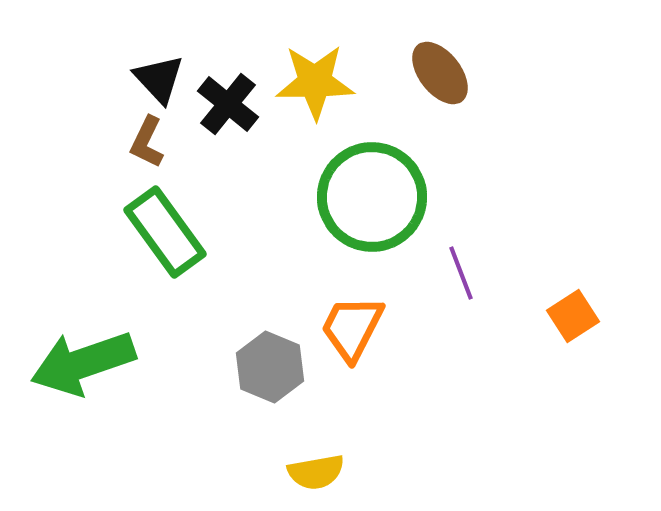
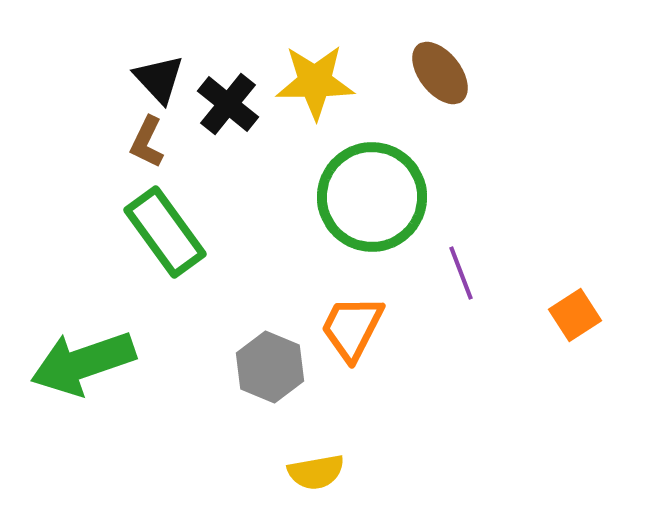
orange square: moved 2 px right, 1 px up
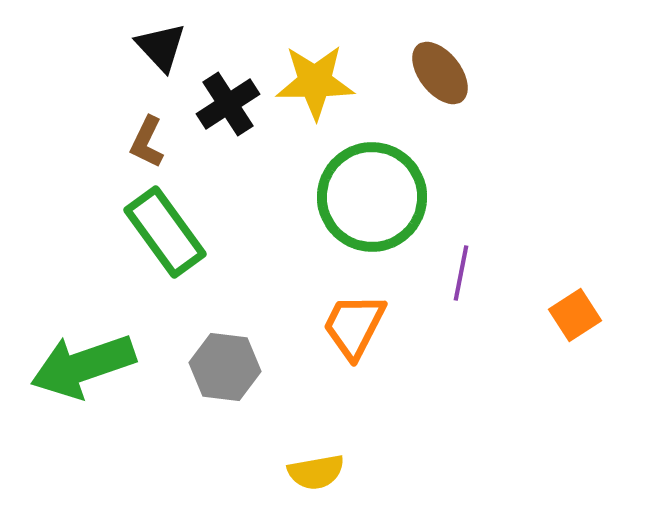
black triangle: moved 2 px right, 32 px up
black cross: rotated 18 degrees clockwise
purple line: rotated 32 degrees clockwise
orange trapezoid: moved 2 px right, 2 px up
green arrow: moved 3 px down
gray hexagon: moved 45 px left; rotated 16 degrees counterclockwise
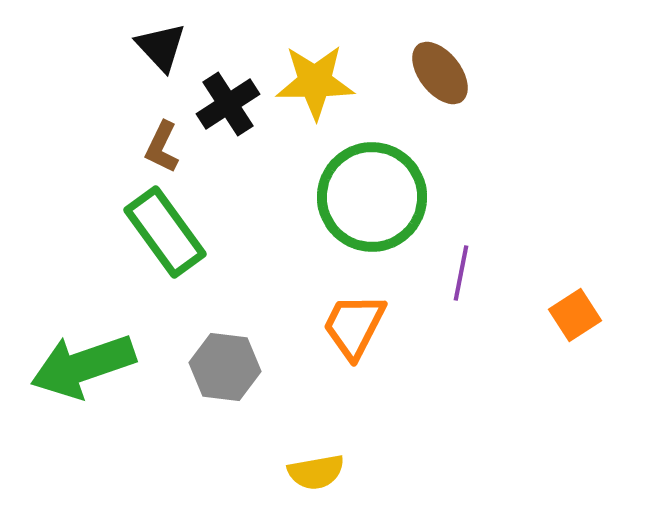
brown L-shape: moved 15 px right, 5 px down
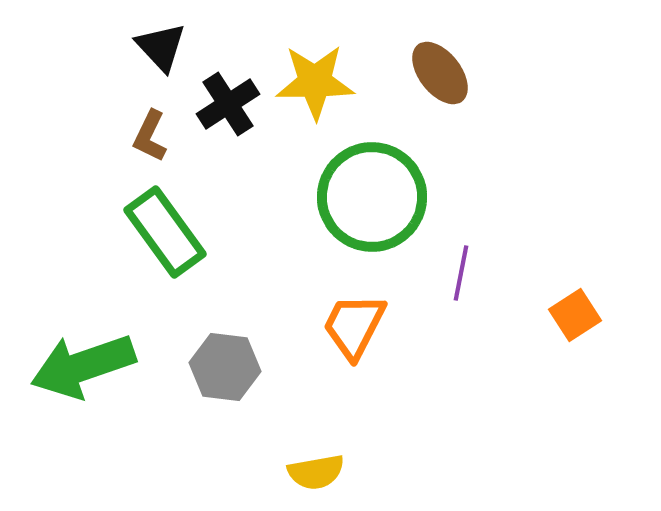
brown L-shape: moved 12 px left, 11 px up
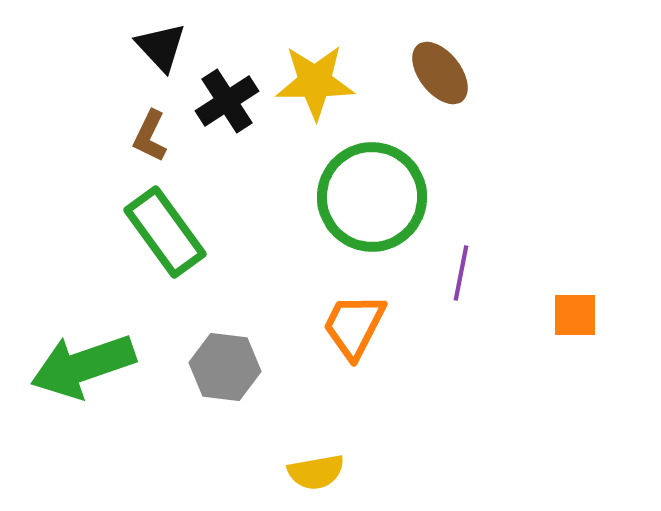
black cross: moved 1 px left, 3 px up
orange square: rotated 33 degrees clockwise
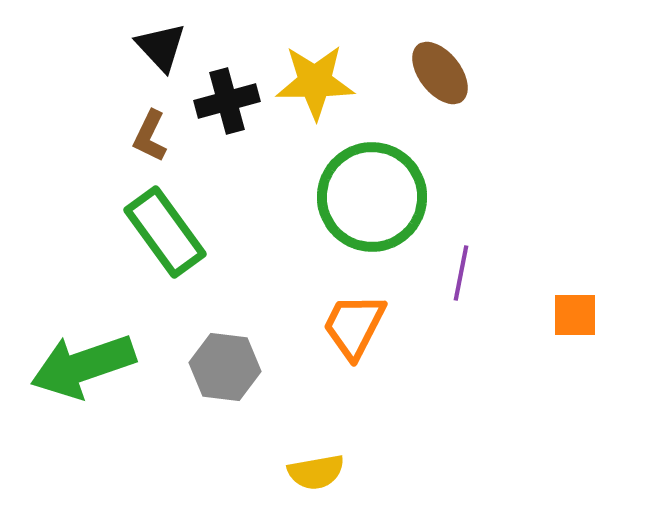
black cross: rotated 18 degrees clockwise
